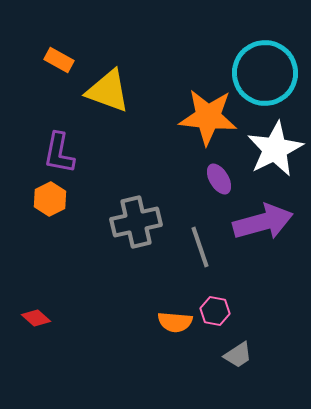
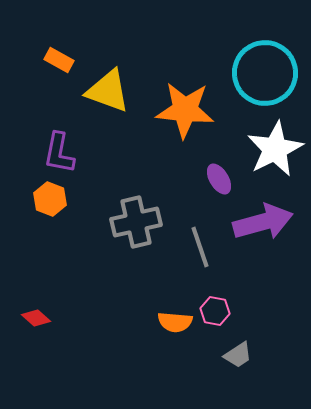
orange star: moved 23 px left, 7 px up
orange hexagon: rotated 12 degrees counterclockwise
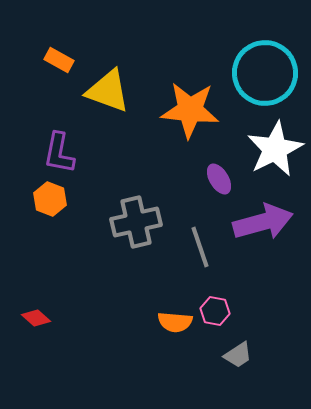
orange star: moved 5 px right
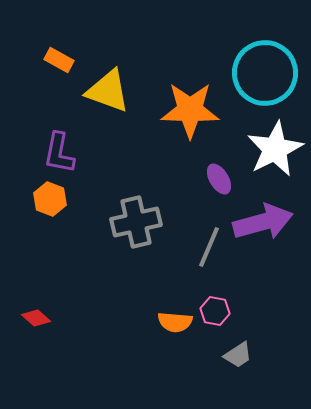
orange star: rotated 4 degrees counterclockwise
gray line: moved 9 px right; rotated 42 degrees clockwise
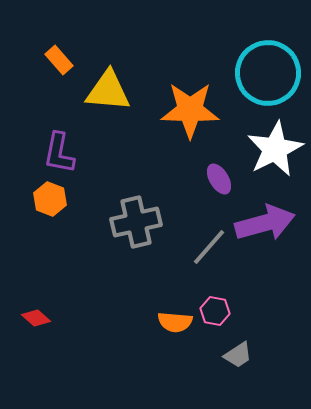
orange rectangle: rotated 20 degrees clockwise
cyan circle: moved 3 px right
yellow triangle: rotated 15 degrees counterclockwise
purple arrow: moved 2 px right, 1 px down
gray line: rotated 18 degrees clockwise
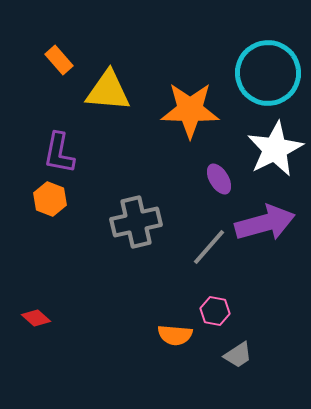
orange semicircle: moved 13 px down
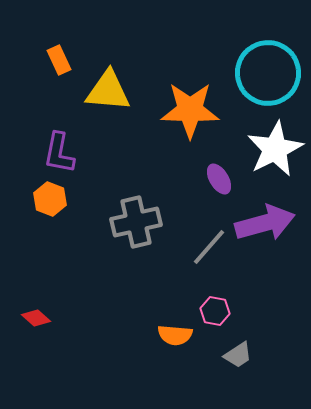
orange rectangle: rotated 16 degrees clockwise
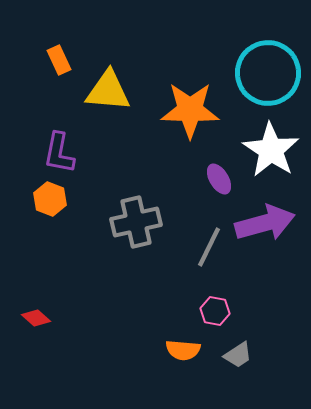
white star: moved 4 px left, 1 px down; rotated 12 degrees counterclockwise
gray line: rotated 15 degrees counterclockwise
orange semicircle: moved 8 px right, 15 px down
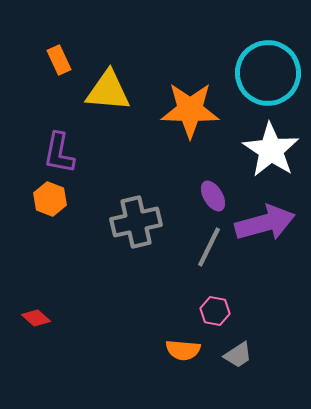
purple ellipse: moved 6 px left, 17 px down
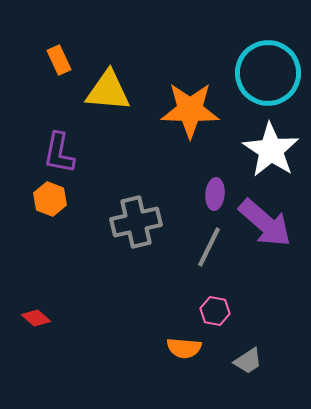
purple ellipse: moved 2 px right, 2 px up; rotated 36 degrees clockwise
purple arrow: rotated 56 degrees clockwise
orange semicircle: moved 1 px right, 2 px up
gray trapezoid: moved 10 px right, 6 px down
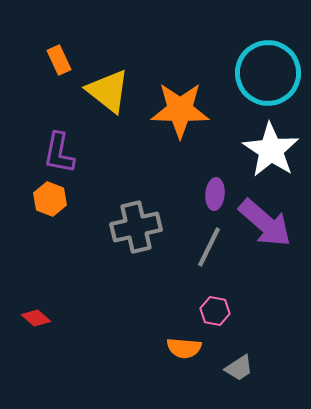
yellow triangle: rotated 33 degrees clockwise
orange star: moved 10 px left
gray cross: moved 5 px down
gray trapezoid: moved 9 px left, 7 px down
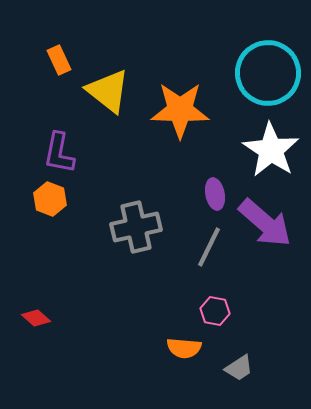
purple ellipse: rotated 16 degrees counterclockwise
